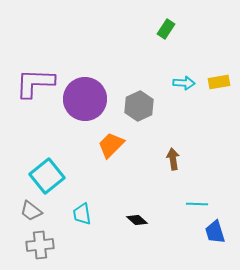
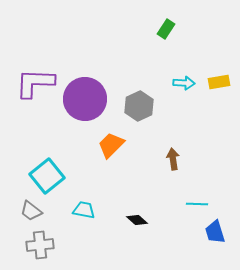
cyan trapezoid: moved 2 px right, 4 px up; rotated 110 degrees clockwise
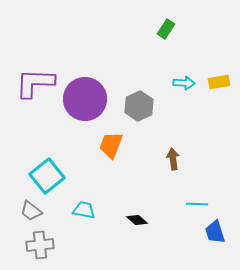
orange trapezoid: rotated 24 degrees counterclockwise
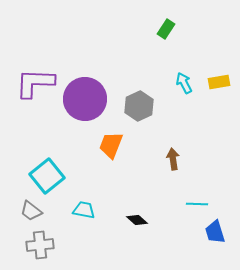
cyan arrow: rotated 120 degrees counterclockwise
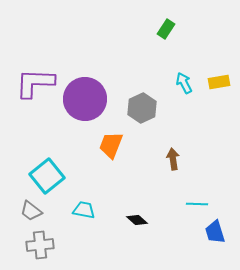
gray hexagon: moved 3 px right, 2 px down
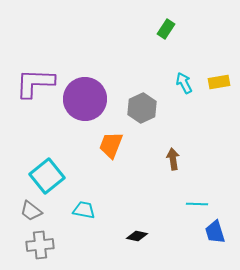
black diamond: moved 16 px down; rotated 30 degrees counterclockwise
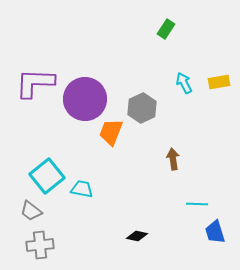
orange trapezoid: moved 13 px up
cyan trapezoid: moved 2 px left, 21 px up
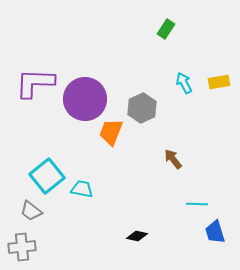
brown arrow: rotated 30 degrees counterclockwise
gray cross: moved 18 px left, 2 px down
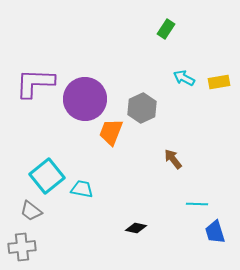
cyan arrow: moved 5 px up; rotated 35 degrees counterclockwise
black diamond: moved 1 px left, 8 px up
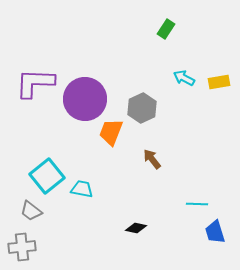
brown arrow: moved 21 px left
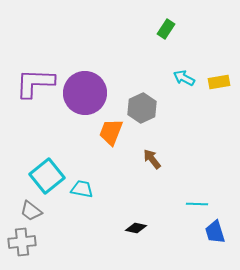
purple circle: moved 6 px up
gray cross: moved 5 px up
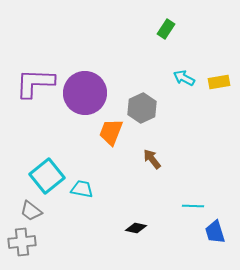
cyan line: moved 4 px left, 2 px down
